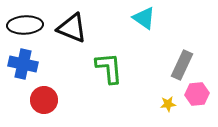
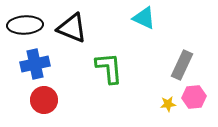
cyan triangle: rotated 10 degrees counterclockwise
blue cross: moved 12 px right; rotated 24 degrees counterclockwise
pink hexagon: moved 3 px left, 3 px down
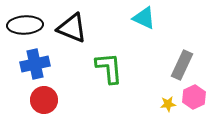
pink hexagon: rotated 20 degrees counterclockwise
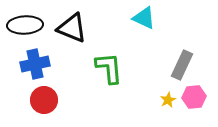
pink hexagon: rotated 20 degrees clockwise
yellow star: moved 4 px up; rotated 21 degrees counterclockwise
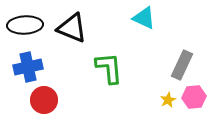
blue cross: moved 7 px left, 3 px down
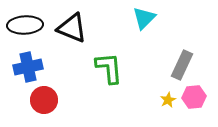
cyan triangle: rotated 50 degrees clockwise
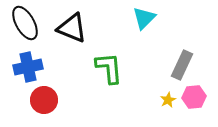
black ellipse: moved 2 px up; rotated 64 degrees clockwise
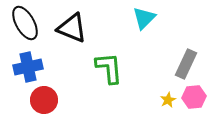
gray rectangle: moved 4 px right, 1 px up
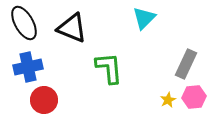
black ellipse: moved 1 px left
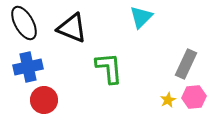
cyan triangle: moved 3 px left, 1 px up
